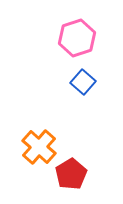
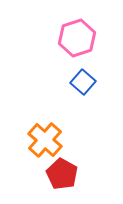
orange cross: moved 6 px right, 7 px up
red pentagon: moved 9 px left; rotated 12 degrees counterclockwise
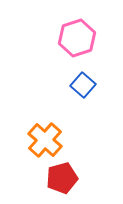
blue square: moved 3 px down
red pentagon: moved 4 px down; rotated 28 degrees clockwise
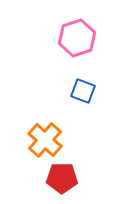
blue square: moved 6 px down; rotated 20 degrees counterclockwise
red pentagon: rotated 16 degrees clockwise
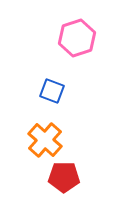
blue square: moved 31 px left
red pentagon: moved 2 px right, 1 px up
